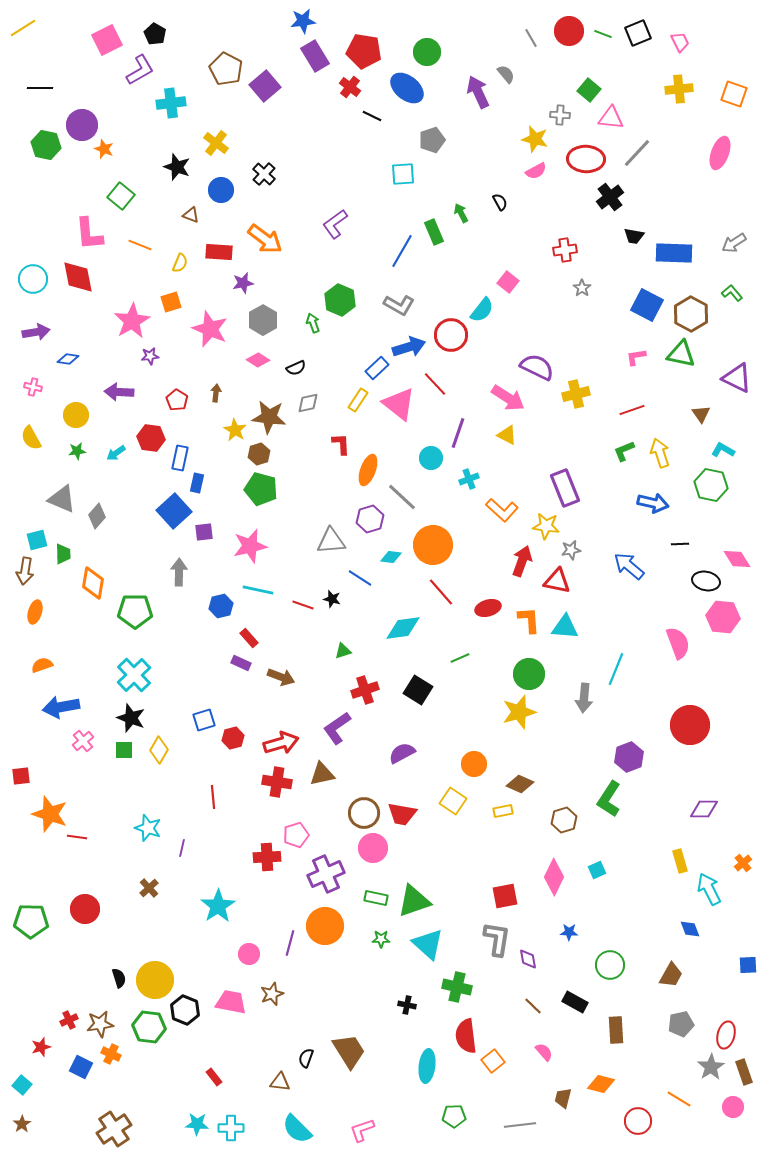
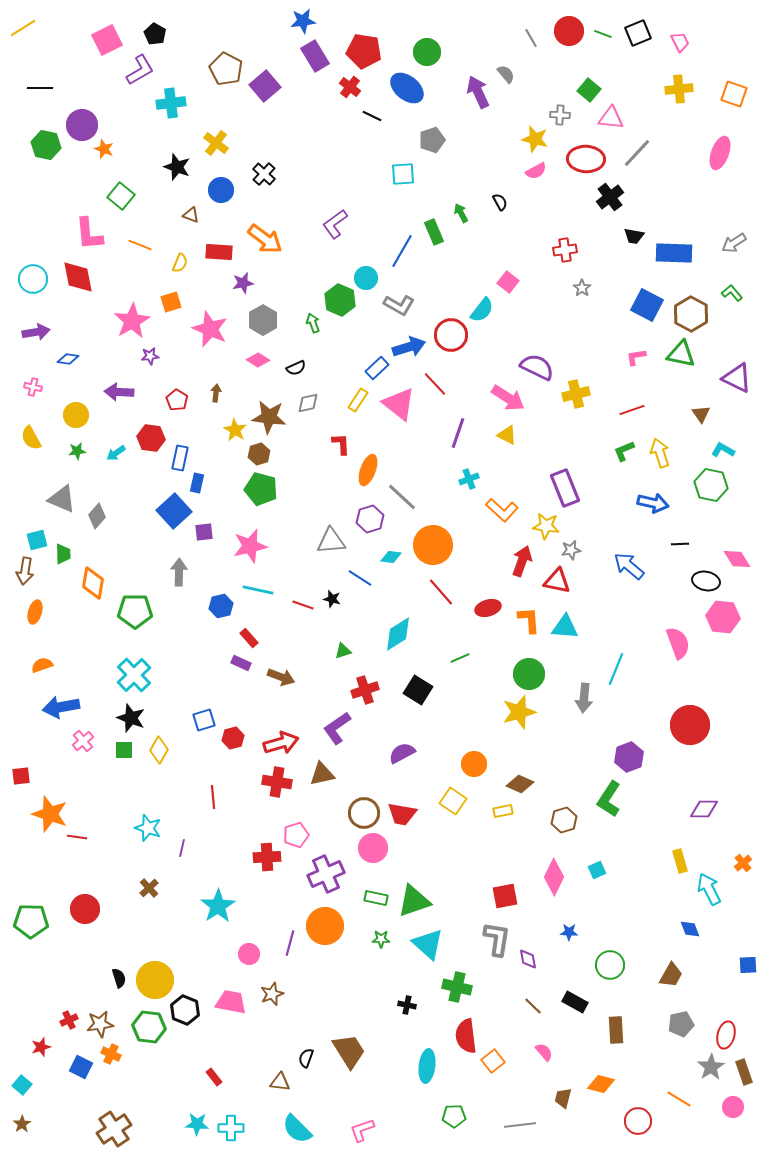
cyan circle at (431, 458): moved 65 px left, 180 px up
cyan diamond at (403, 628): moved 5 px left, 6 px down; rotated 24 degrees counterclockwise
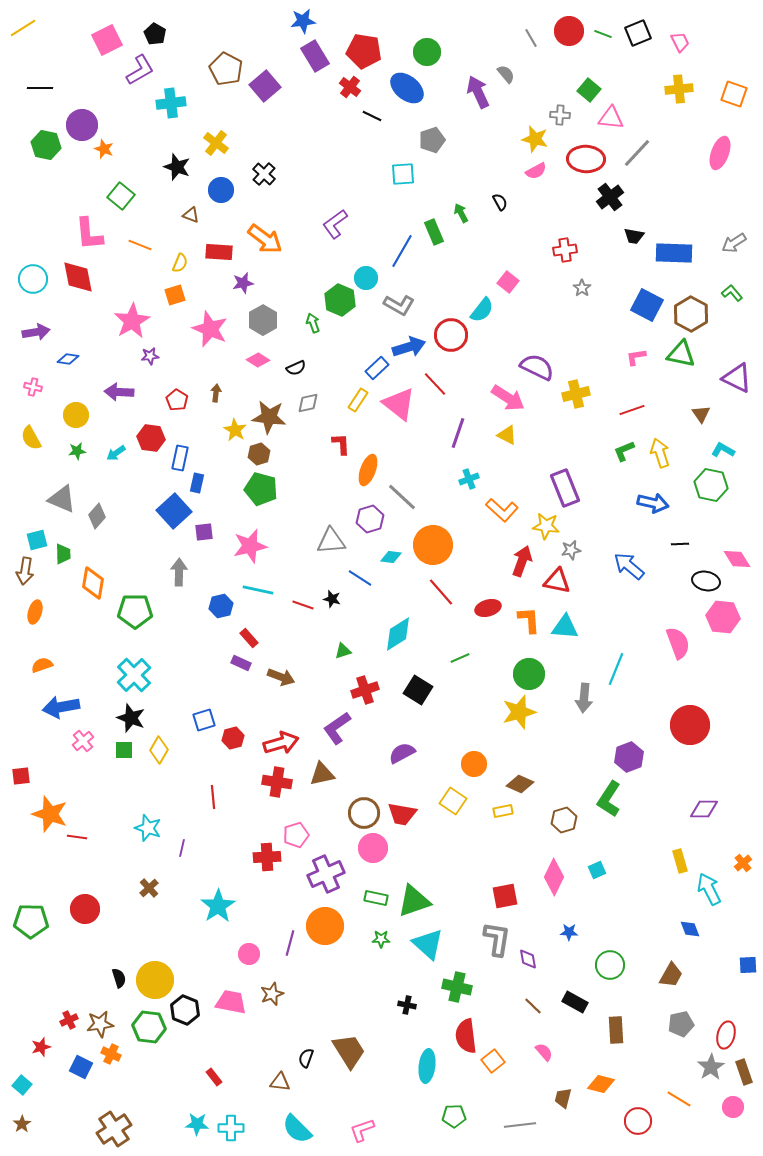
orange square at (171, 302): moved 4 px right, 7 px up
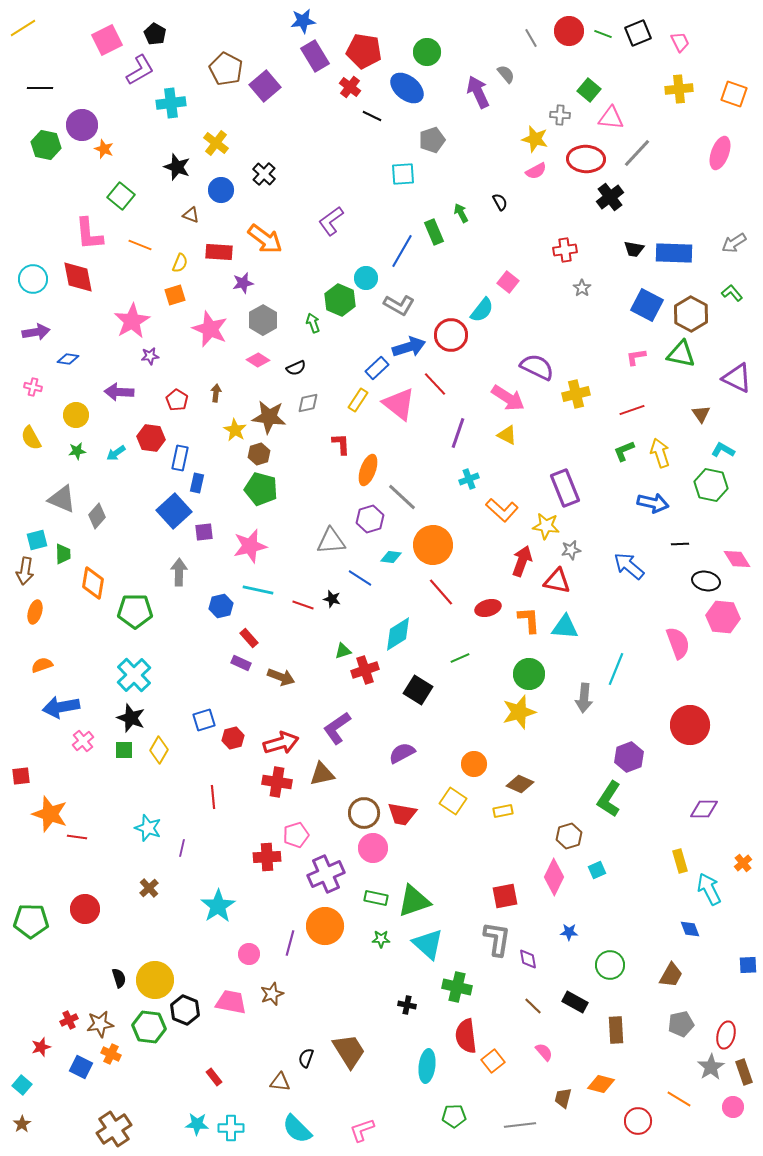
purple L-shape at (335, 224): moved 4 px left, 3 px up
black trapezoid at (634, 236): moved 13 px down
red cross at (365, 690): moved 20 px up
brown hexagon at (564, 820): moved 5 px right, 16 px down
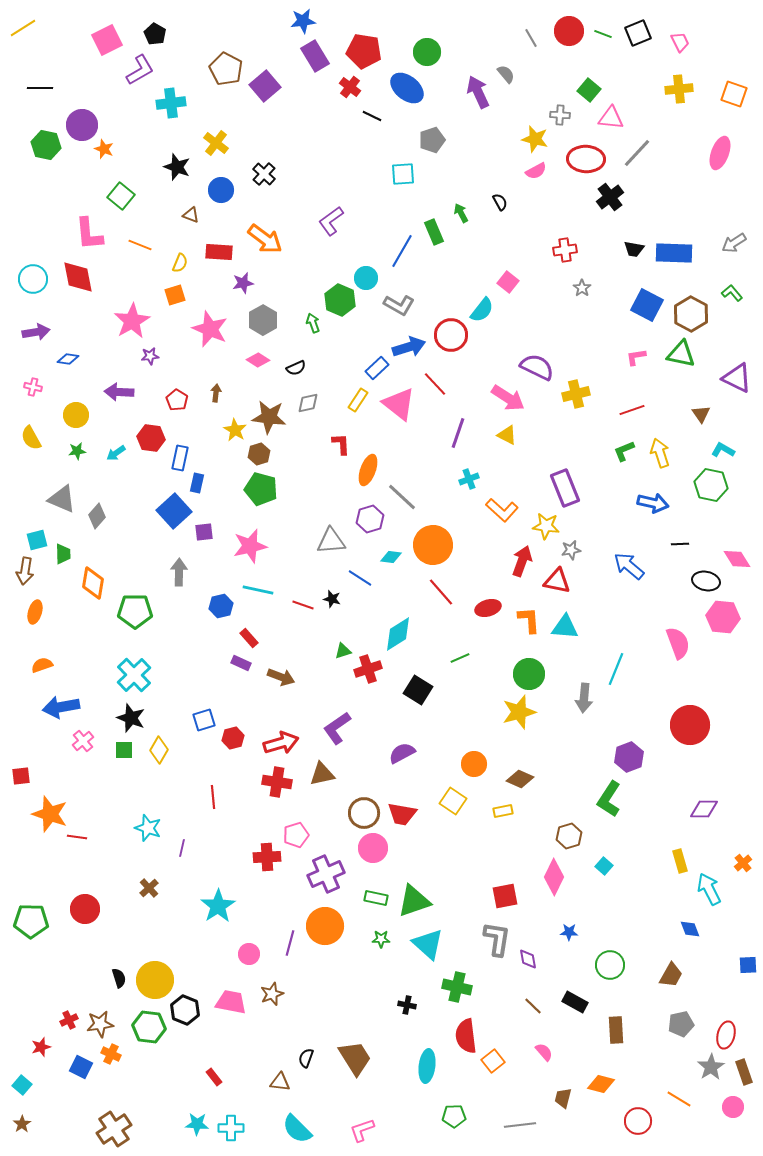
red cross at (365, 670): moved 3 px right, 1 px up
brown diamond at (520, 784): moved 5 px up
cyan square at (597, 870): moved 7 px right, 4 px up; rotated 24 degrees counterclockwise
brown trapezoid at (349, 1051): moved 6 px right, 7 px down
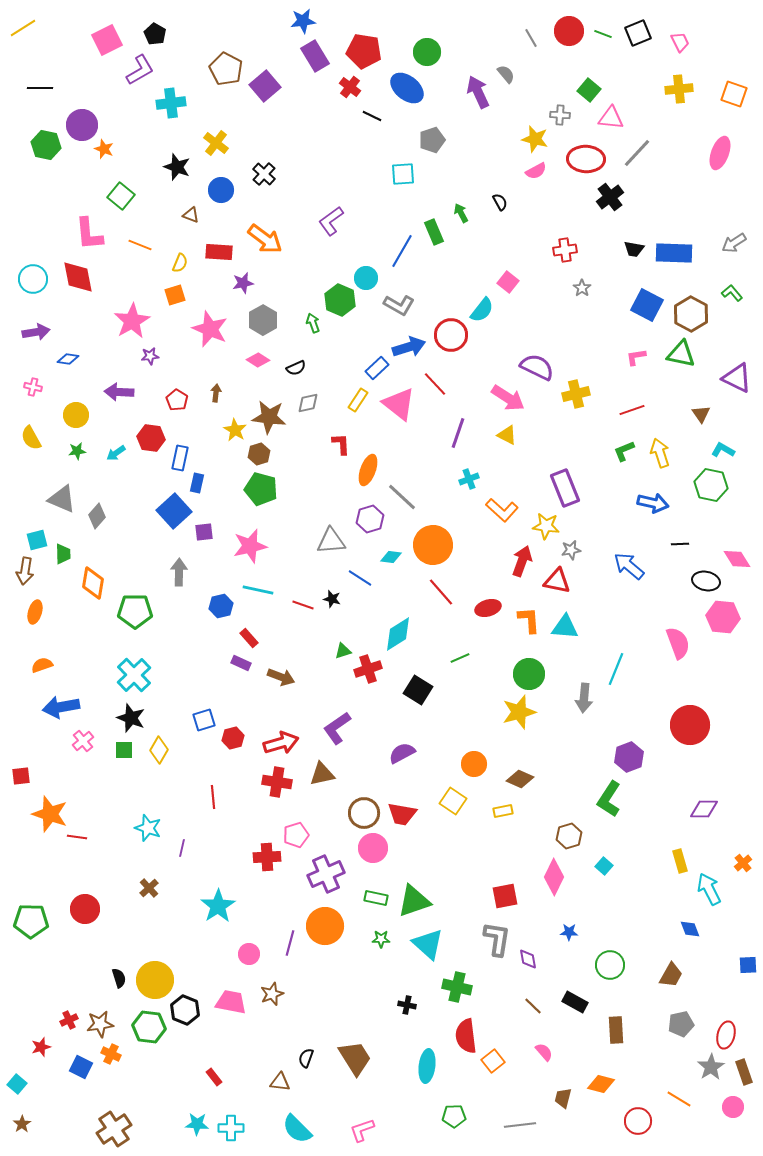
cyan square at (22, 1085): moved 5 px left, 1 px up
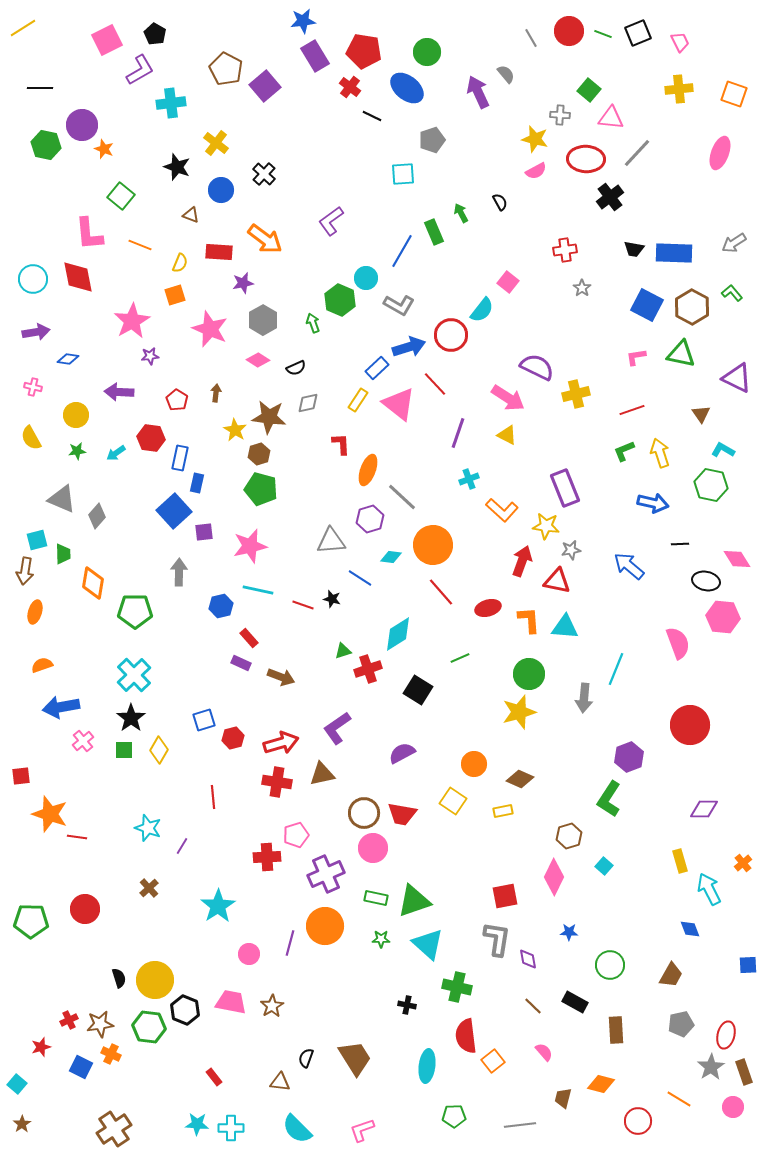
brown hexagon at (691, 314): moved 1 px right, 7 px up
black star at (131, 718): rotated 16 degrees clockwise
purple line at (182, 848): moved 2 px up; rotated 18 degrees clockwise
brown star at (272, 994): moved 12 px down; rotated 10 degrees counterclockwise
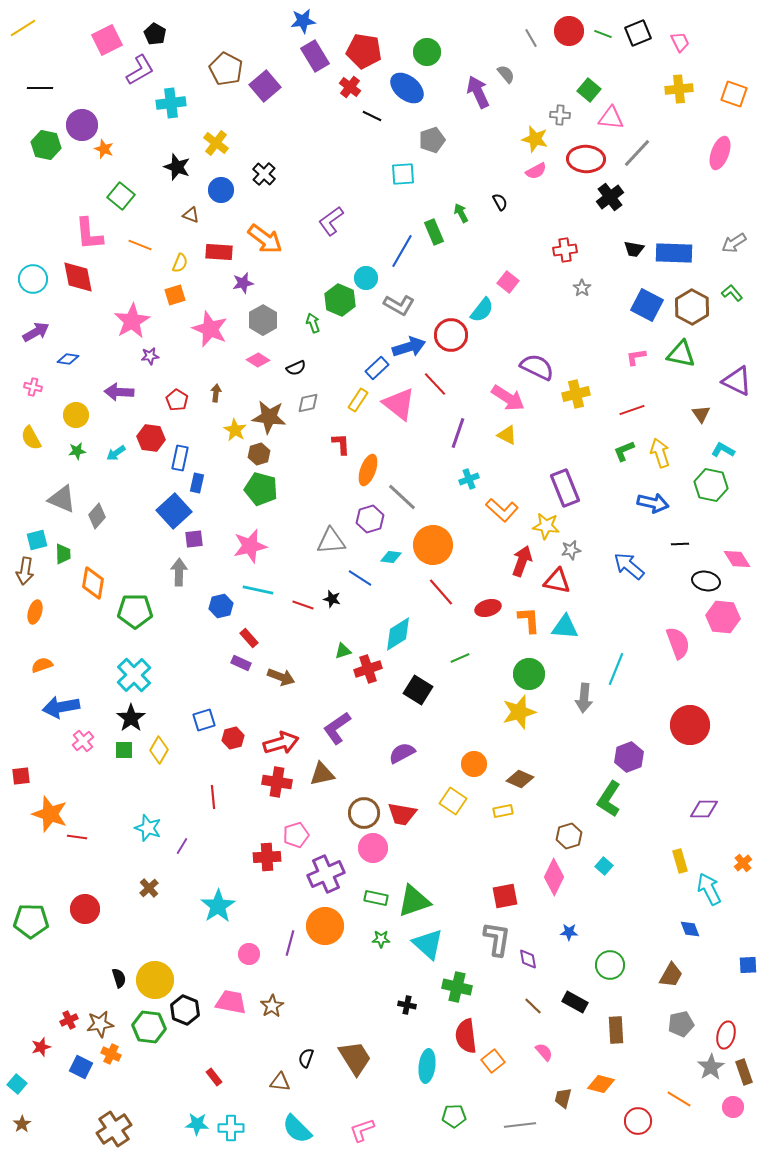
purple arrow at (36, 332): rotated 20 degrees counterclockwise
purple triangle at (737, 378): moved 3 px down
purple square at (204, 532): moved 10 px left, 7 px down
